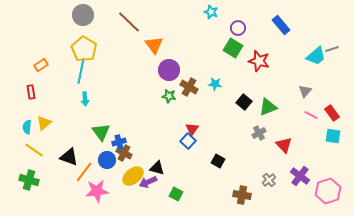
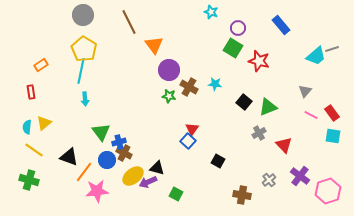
brown line at (129, 22): rotated 20 degrees clockwise
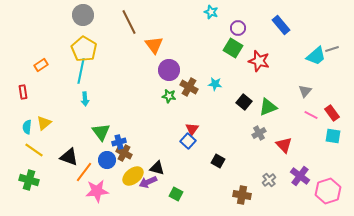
red rectangle at (31, 92): moved 8 px left
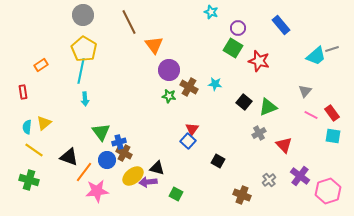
purple arrow at (148, 182): rotated 18 degrees clockwise
brown cross at (242, 195): rotated 12 degrees clockwise
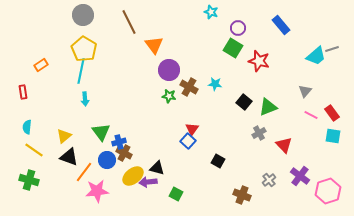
yellow triangle at (44, 123): moved 20 px right, 13 px down
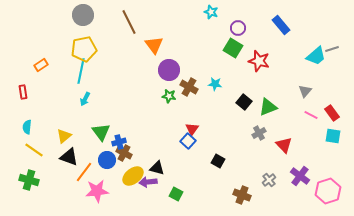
yellow pentagon at (84, 49): rotated 30 degrees clockwise
cyan arrow at (85, 99): rotated 32 degrees clockwise
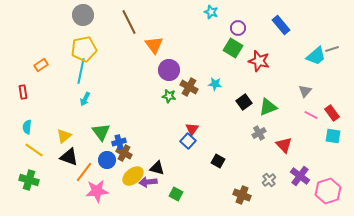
black square at (244, 102): rotated 14 degrees clockwise
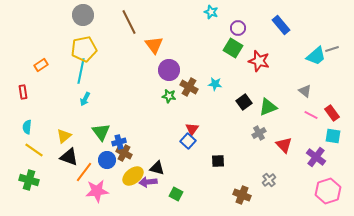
gray triangle at (305, 91): rotated 32 degrees counterclockwise
black square at (218, 161): rotated 32 degrees counterclockwise
purple cross at (300, 176): moved 16 px right, 19 px up
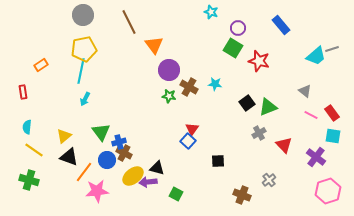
black square at (244, 102): moved 3 px right, 1 px down
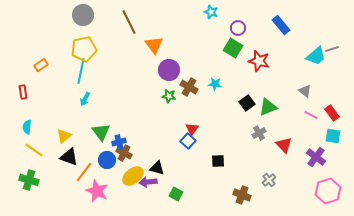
pink star at (97, 191): rotated 30 degrees clockwise
